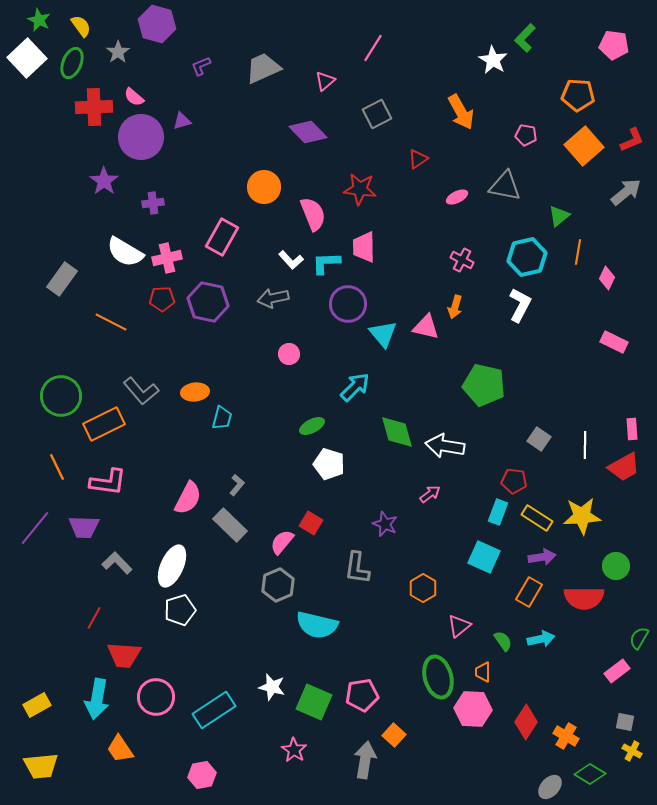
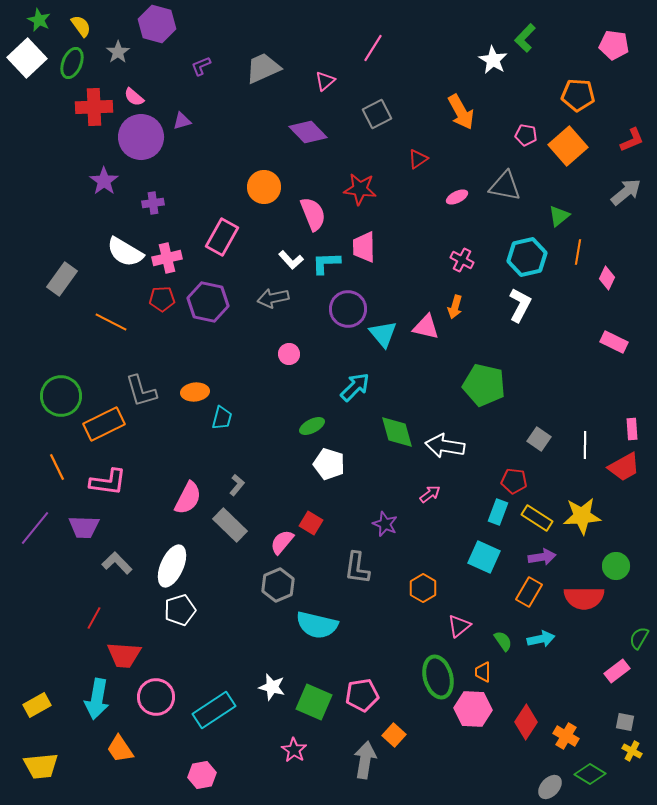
orange square at (584, 146): moved 16 px left
purple circle at (348, 304): moved 5 px down
gray L-shape at (141, 391): rotated 24 degrees clockwise
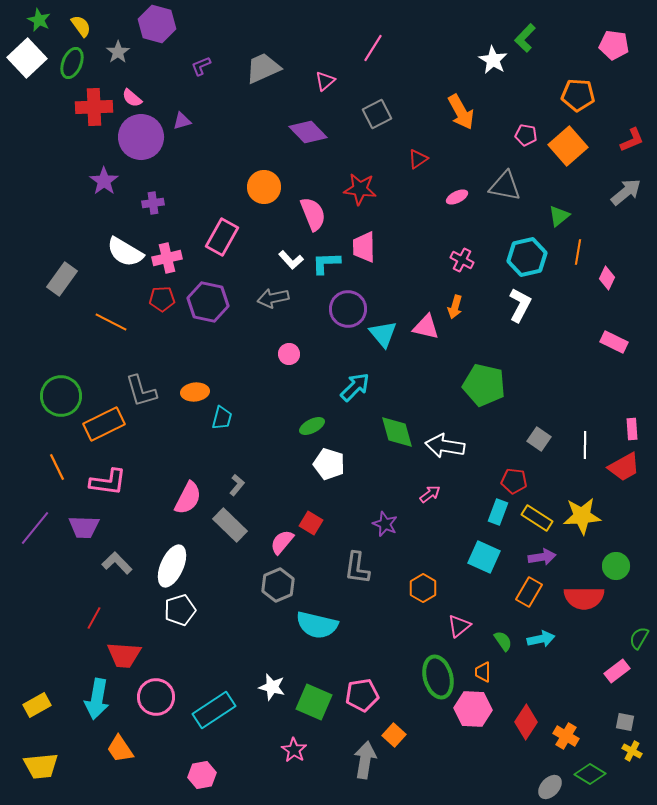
pink semicircle at (134, 97): moved 2 px left, 1 px down
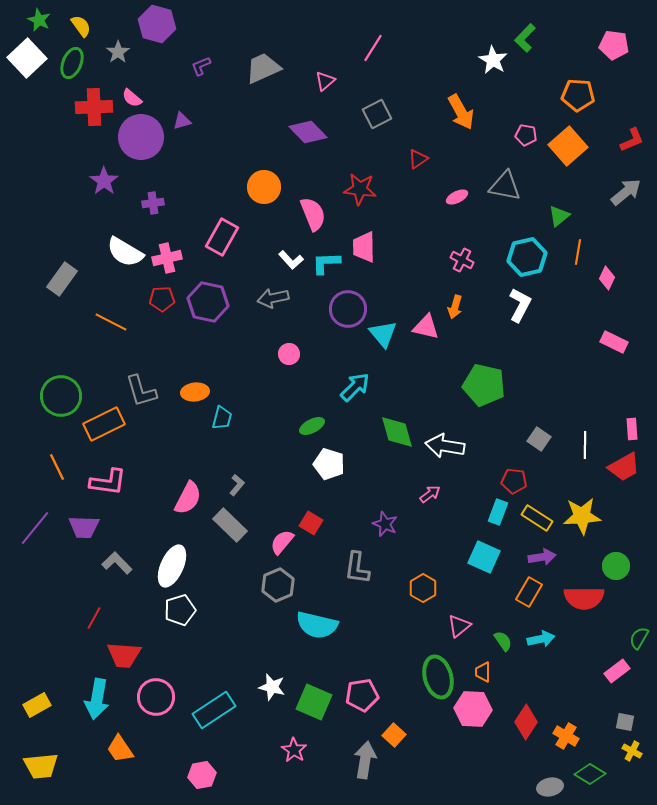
gray ellipse at (550, 787): rotated 35 degrees clockwise
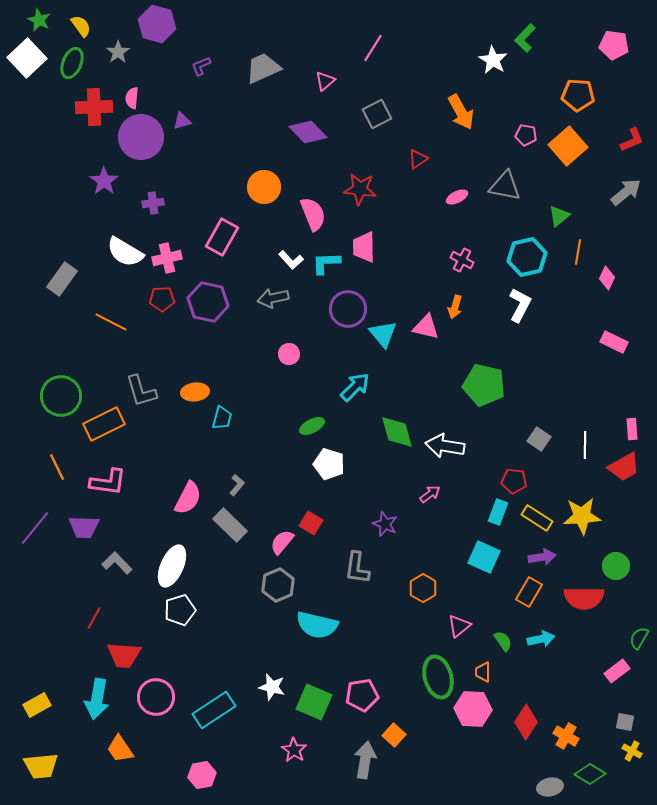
pink semicircle at (132, 98): rotated 55 degrees clockwise
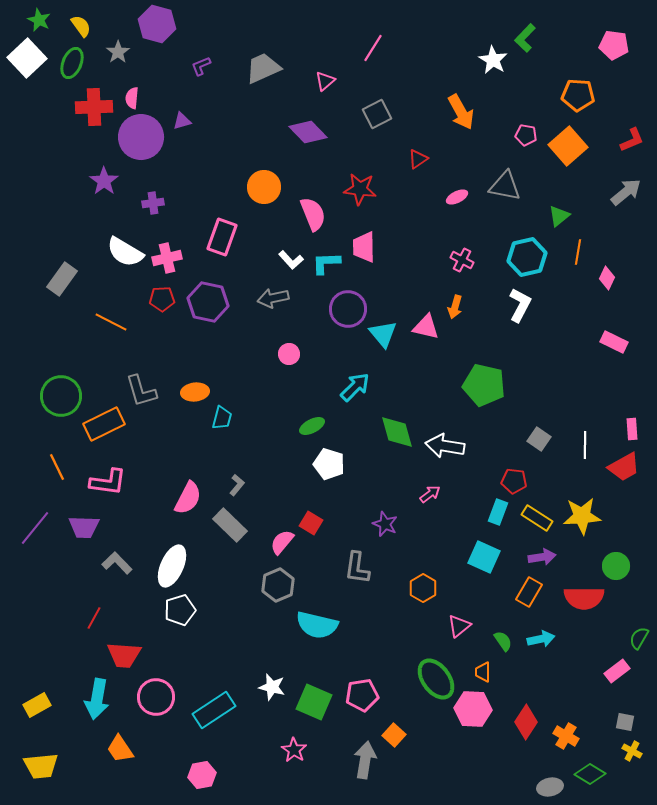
pink rectangle at (222, 237): rotated 9 degrees counterclockwise
green ellipse at (438, 677): moved 2 px left, 2 px down; rotated 21 degrees counterclockwise
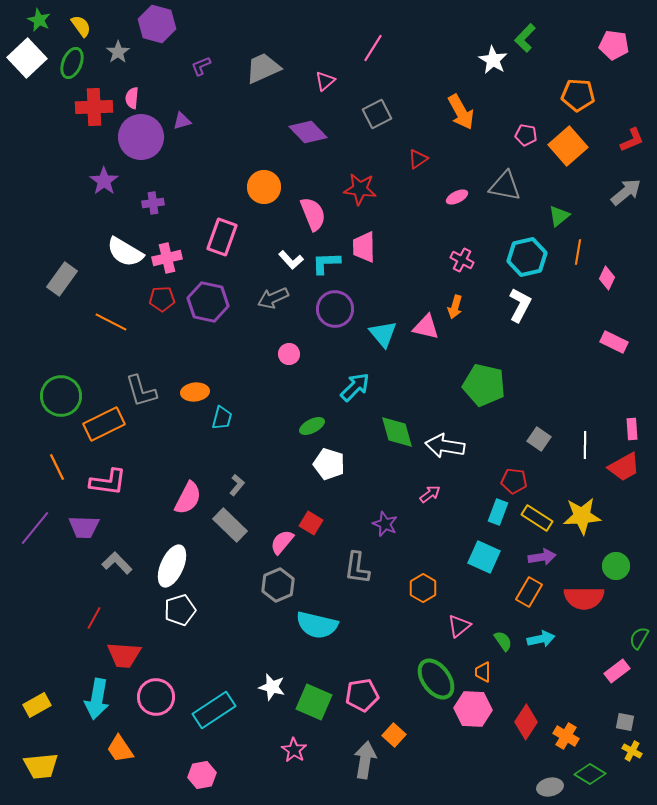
gray arrow at (273, 298): rotated 12 degrees counterclockwise
purple circle at (348, 309): moved 13 px left
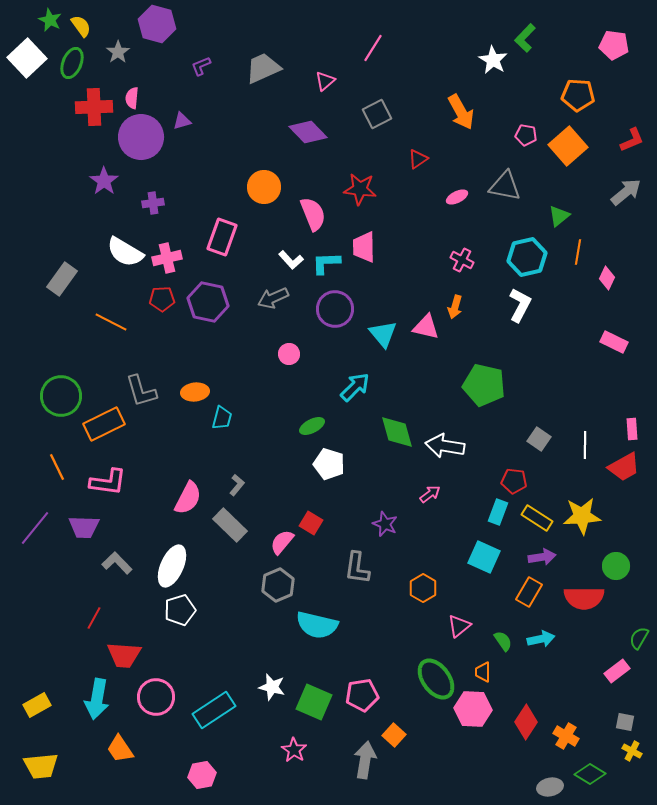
green star at (39, 20): moved 11 px right
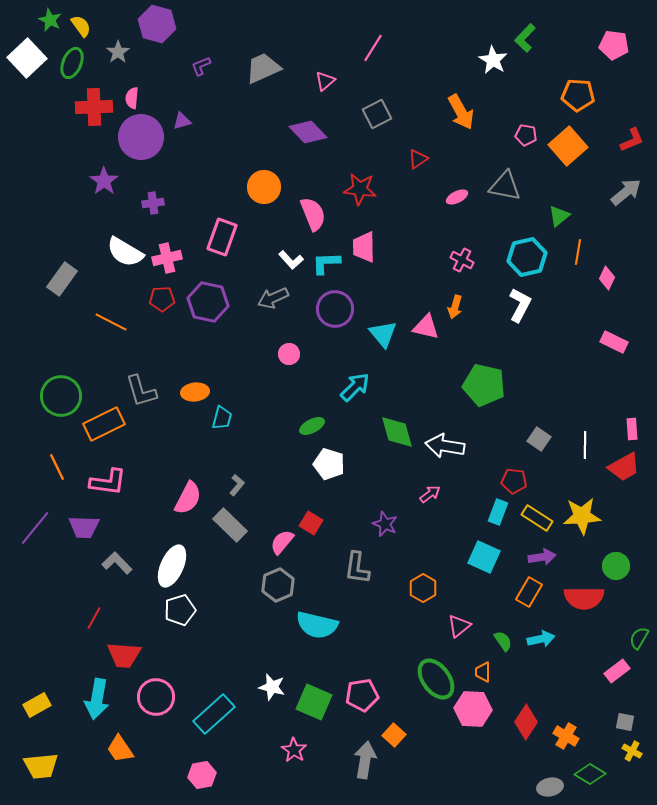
cyan rectangle at (214, 710): moved 4 px down; rotated 9 degrees counterclockwise
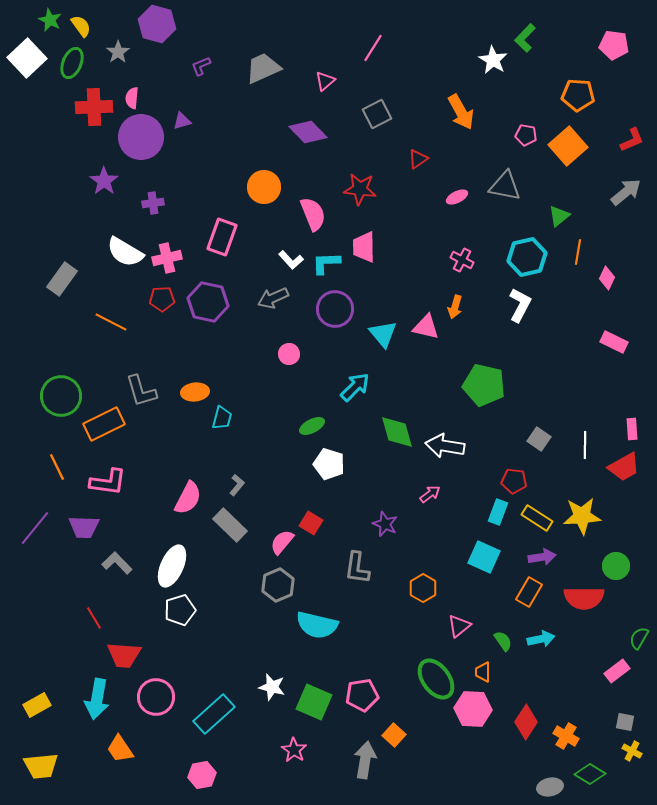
red line at (94, 618): rotated 60 degrees counterclockwise
